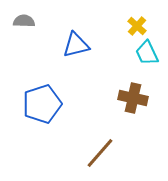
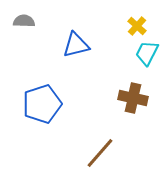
cyan trapezoid: rotated 52 degrees clockwise
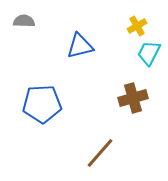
yellow cross: rotated 18 degrees clockwise
blue triangle: moved 4 px right, 1 px down
cyan trapezoid: moved 2 px right
brown cross: rotated 28 degrees counterclockwise
blue pentagon: rotated 15 degrees clockwise
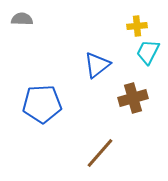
gray semicircle: moved 2 px left, 2 px up
yellow cross: rotated 24 degrees clockwise
blue triangle: moved 17 px right, 19 px down; rotated 24 degrees counterclockwise
cyan trapezoid: moved 1 px left, 1 px up
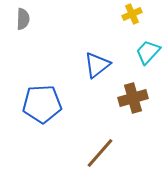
gray semicircle: moved 1 px right; rotated 90 degrees clockwise
yellow cross: moved 5 px left, 12 px up; rotated 18 degrees counterclockwise
cyan trapezoid: rotated 16 degrees clockwise
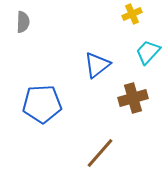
gray semicircle: moved 3 px down
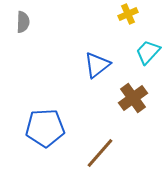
yellow cross: moved 4 px left
brown cross: rotated 20 degrees counterclockwise
blue pentagon: moved 3 px right, 24 px down
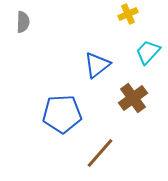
blue pentagon: moved 17 px right, 14 px up
